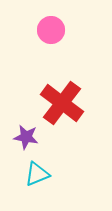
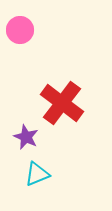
pink circle: moved 31 px left
purple star: rotated 15 degrees clockwise
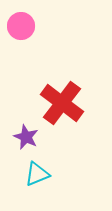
pink circle: moved 1 px right, 4 px up
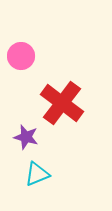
pink circle: moved 30 px down
purple star: rotated 10 degrees counterclockwise
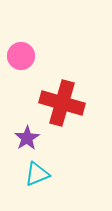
red cross: rotated 21 degrees counterclockwise
purple star: moved 1 px right, 1 px down; rotated 25 degrees clockwise
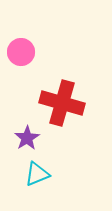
pink circle: moved 4 px up
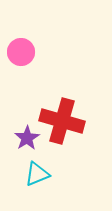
red cross: moved 18 px down
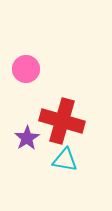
pink circle: moved 5 px right, 17 px down
cyan triangle: moved 28 px right, 14 px up; rotated 32 degrees clockwise
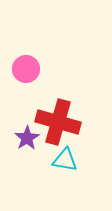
red cross: moved 4 px left, 1 px down
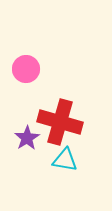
red cross: moved 2 px right
